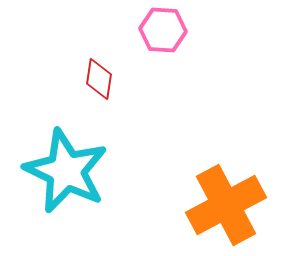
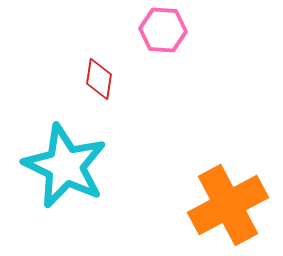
cyan star: moved 1 px left, 5 px up
orange cross: moved 2 px right
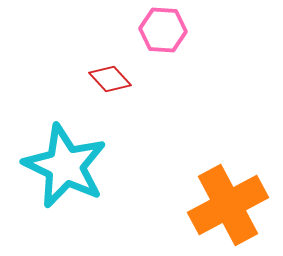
red diamond: moved 11 px right; rotated 51 degrees counterclockwise
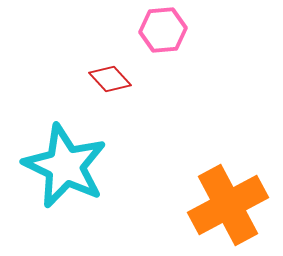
pink hexagon: rotated 9 degrees counterclockwise
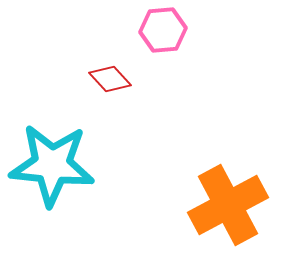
cyan star: moved 13 px left, 1 px up; rotated 20 degrees counterclockwise
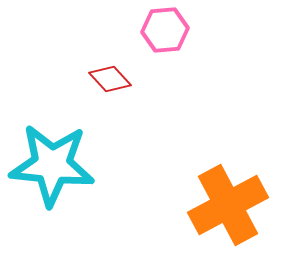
pink hexagon: moved 2 px right
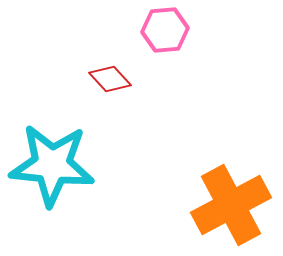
orange cross: moved 3 px right
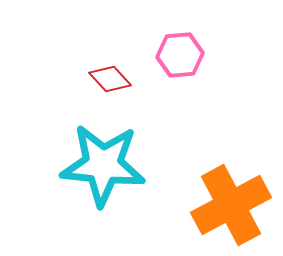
pink hexagon: moved 15 px right, 25 px down
cyan star: moved 51 px right
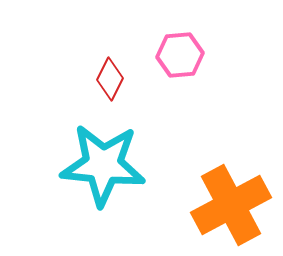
red diamond: rotated 69 degrees clockwise
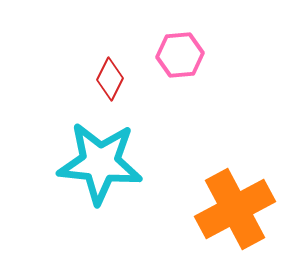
cyan star: moved 3 px left, 2 px up
orange cross: moved 4 px right, 4 px down
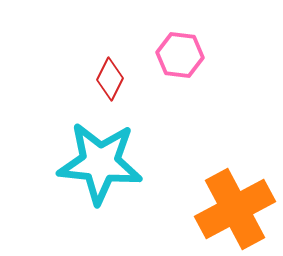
pink hexagon: rotated 12 degrees clockwise
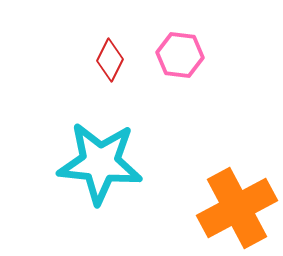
red diamond: moved 19 px up
orange cross: moved 2 px right, 1 px up
